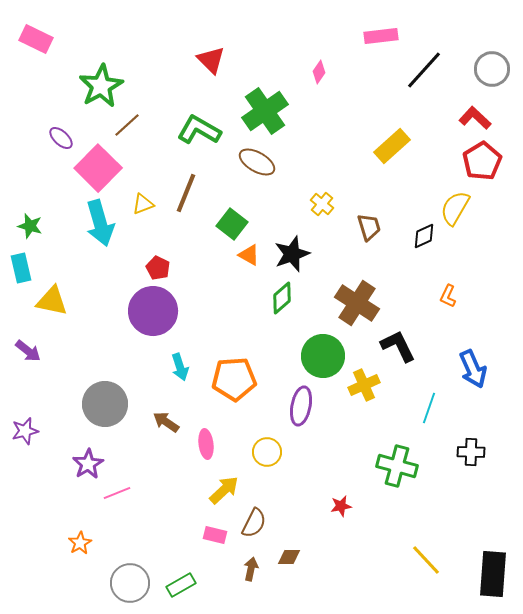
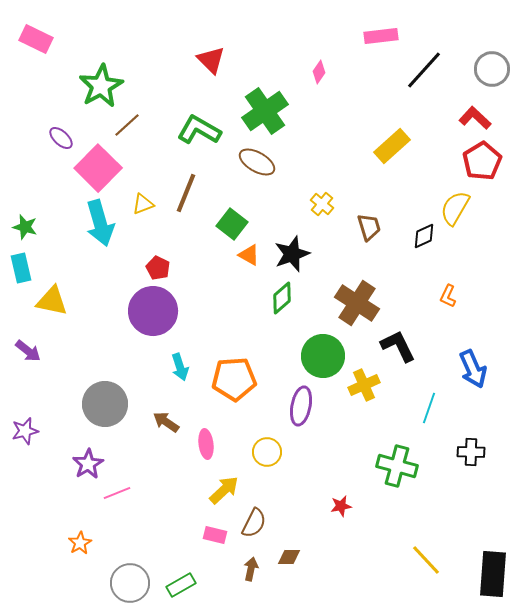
green star at (30, 226): moved 5 px left, 1 px down
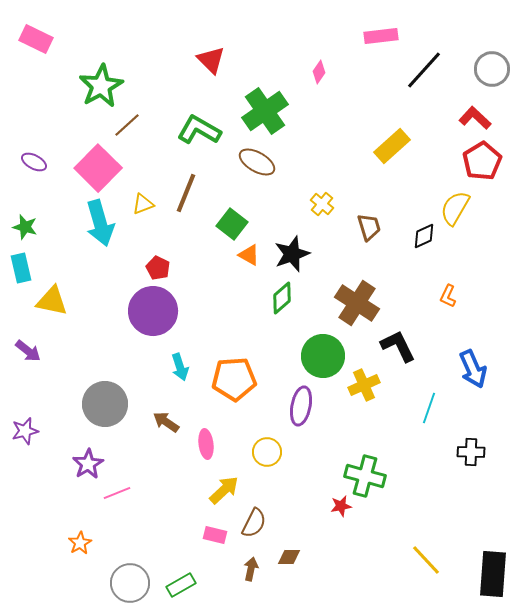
purple ellipse at (61, 138): moved 27 px left, 24 px down; rotated 15 degrees counterclockwise
green cross at (397, 466): moved 32 px left, 10 px down
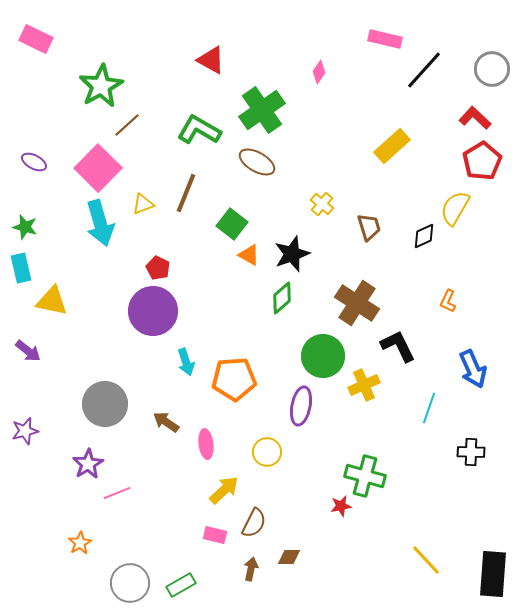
pink rectangle at (381, 36): moved 4 px right, 3 px down; rotated 20 degrees clockwise
red triangle at (211, 60): rotated 16 degrees counterclockwise
green cross at (265, 111): moved 3 px left, 1 px up
orange L-shape at (448, 296): moved 5 px down
cyan arrow at (180, 367): moved 6 px right, 5 px up
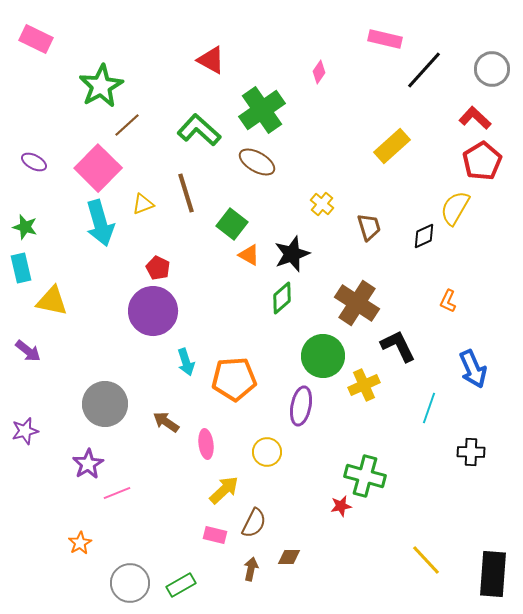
green L-shape at (199, 130): rotated 12 degrees clockwise
brown line at (186, 193): rotated 39 degrees counterclockwise
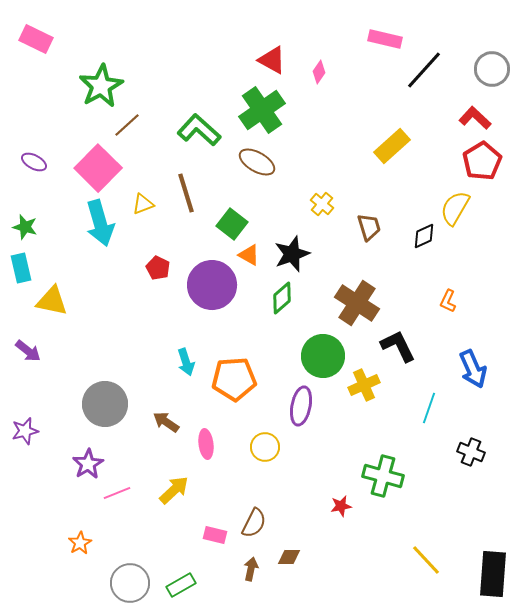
red triangle at (211, 60): moved 61 px right
purple circle at (153, 311): moved 59 px right, 26 px up
yellow circle at (267, 452): moved 2 px left, 5 px up
black cross at (471, 452): rotated 20 degrees clockwise
green cross at (365, 476): moved 18 px right
yellow arrow at (224, 490): moved 50 px left
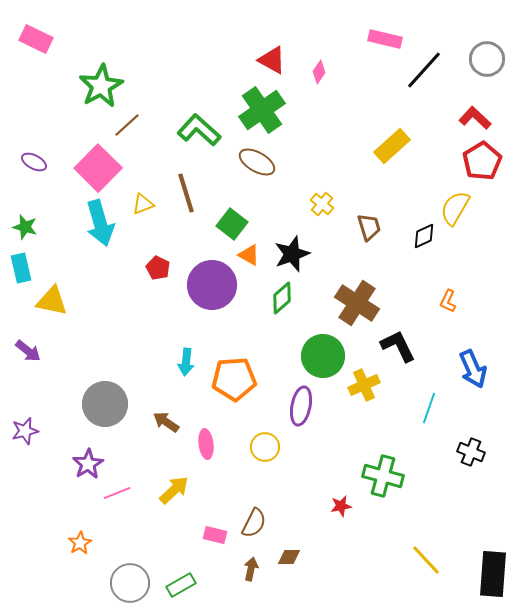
gray circle at (492, 69): moved 5 px left, 10 px up
cyan arrow at (186, 362): rotated 24 degrees clockwise
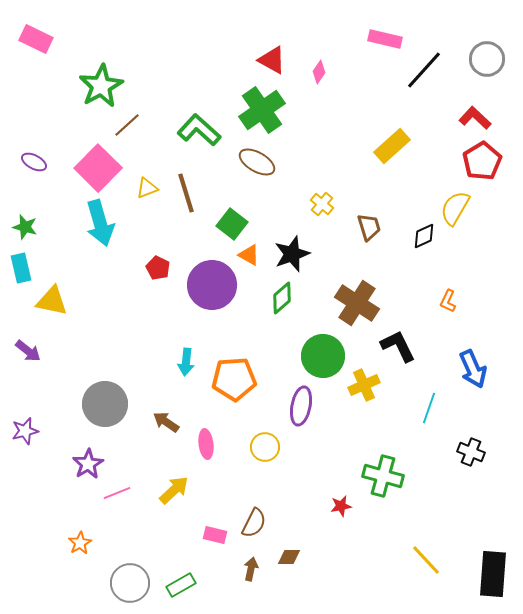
yellow triangle at (143, 204): moved 4 px right, 16 px up
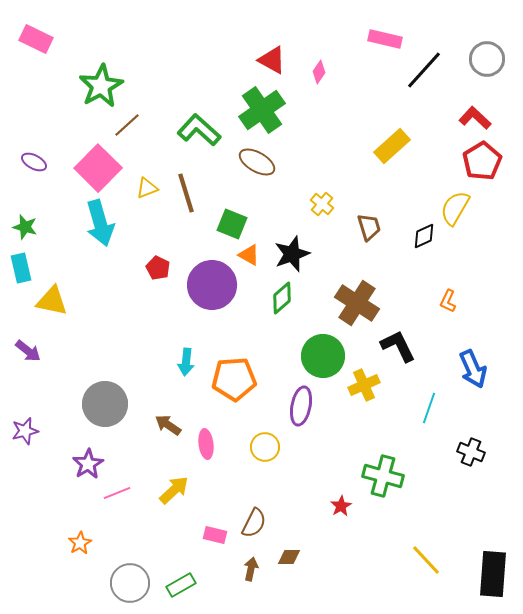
green square at (232, 224): rotated 16 degrees counterclockwise
brown arrow at (166, 422): moved 2 px right, 3 px down
red star at (341, 506): rotated 20 degrees counterclockwise
